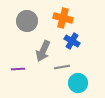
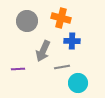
orange cross: moved 2 px left
blue cross: rotated 28 degrees counterclockwise
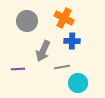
orange cross: moved 3 px right; rotated 12 degrees clockwise
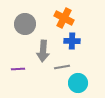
gray circle: moved 2 px left, 3 px down
gray arrow: rotated 20 degrees counterclockwise
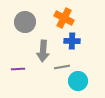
gray circle: moved 2 px up
cyan circle: moved 2 px up
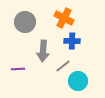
gray line: moved 1 px right, 1 px up; rotated 28 degrees counterclockwise
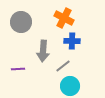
gray circle: moved 4 px left
cyan circle: moved 8 px left, 5 px down
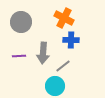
blue cross: moved 1 px left, 1 px up
gray arrow: moved 2 px down
purple line: moved 1 px right, 13 px up
cyan circle: moved 15 px left
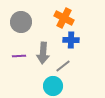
cyan circle: moved 2 px left
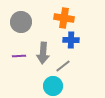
orange cross: rotated 18 degrees counterclockwise
